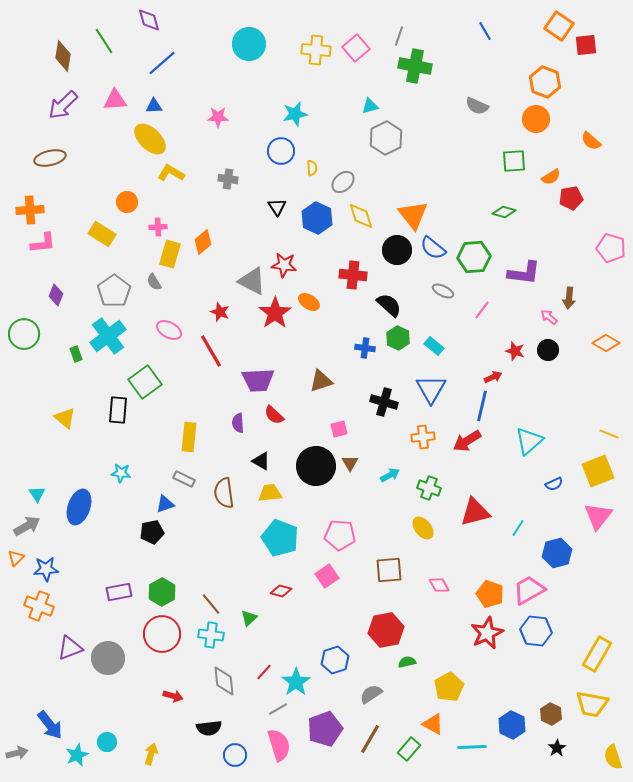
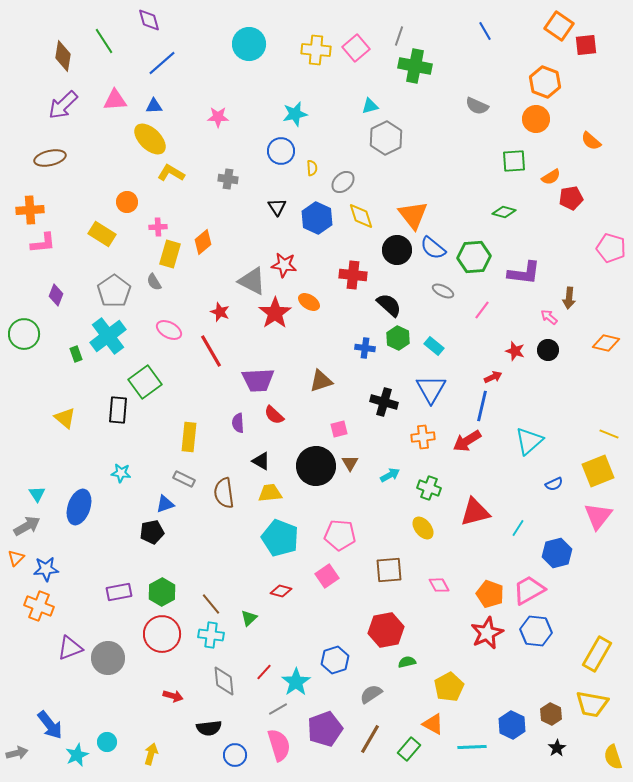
orange diamond at (606, 343): rotated 16 degrees counterclockwise
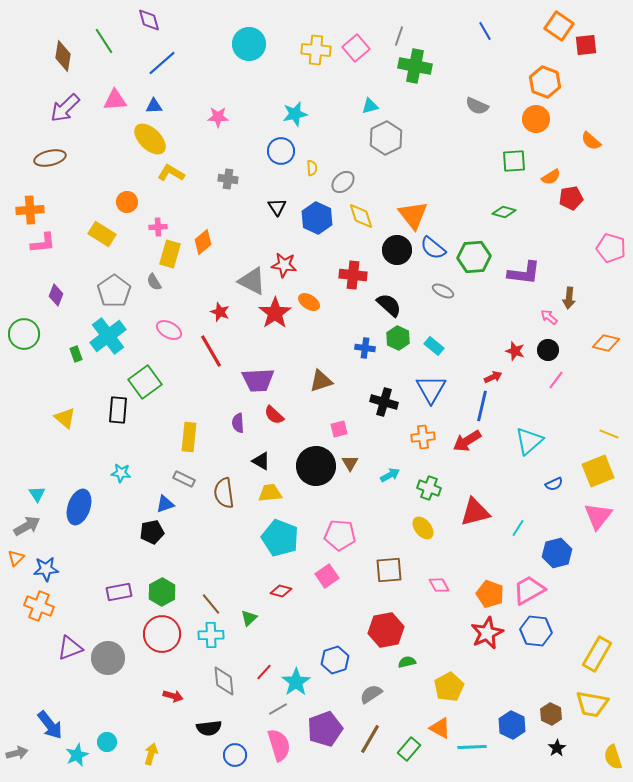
purple arrow at (63, 105): moved 2 px right, 3 px down
pink line at (482, 310): moved 74 px right, 70 px down
cyan cross at (211, 635): rotated 10 degrees counterclockwise
orange triangle at (433, 724): moved 7 px right, 4 px down
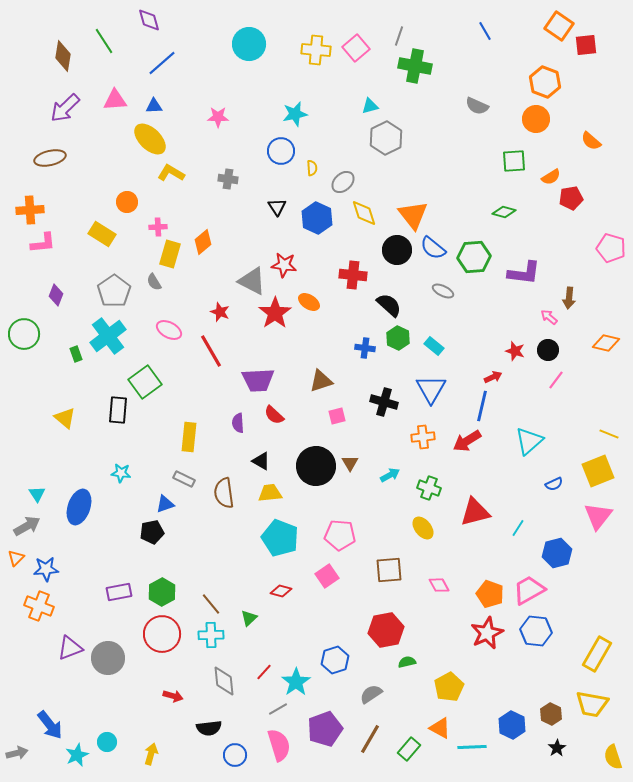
yellow diamond at (361, 216): moved 3 px right, 3 px up
pink square at (339, 429): moved 2 px left, 13 px up
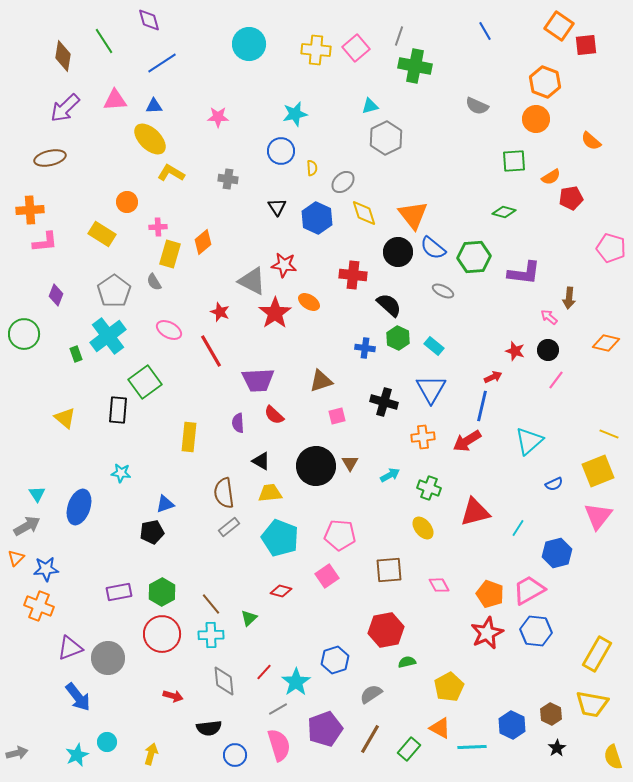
blue line at (162, 63): rotated 8 degrees clockwise
pink L-shape at (43, 243): moved 2 px right, 1 px up
black circle at (397, 250): moved 1 px right, 2 px down
gray rectangle at (184, 479): moved 45 px right, 48 px down; rotated 65 degrees counterclockwise
blue arrow at (50, 725): moved 28 px right, 28 px up
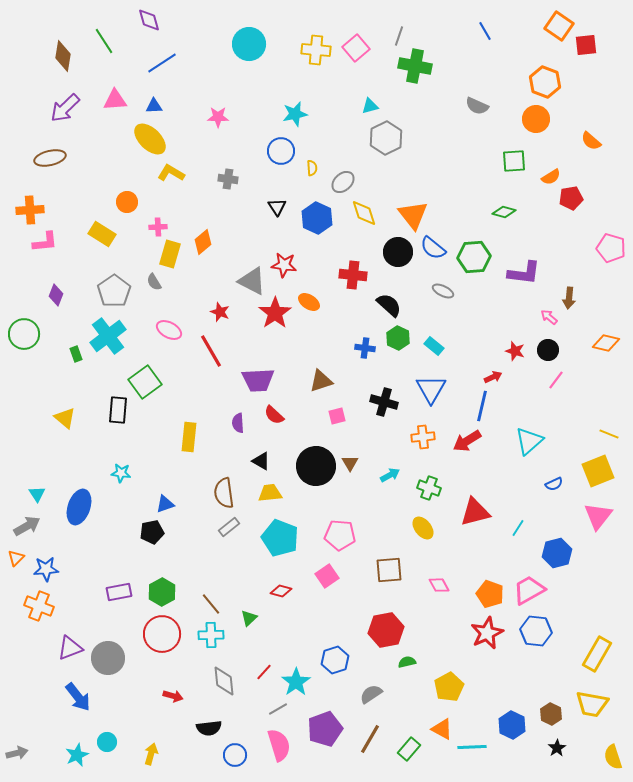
orange triangle at (440, 728): moved 2 px right, 1 px down
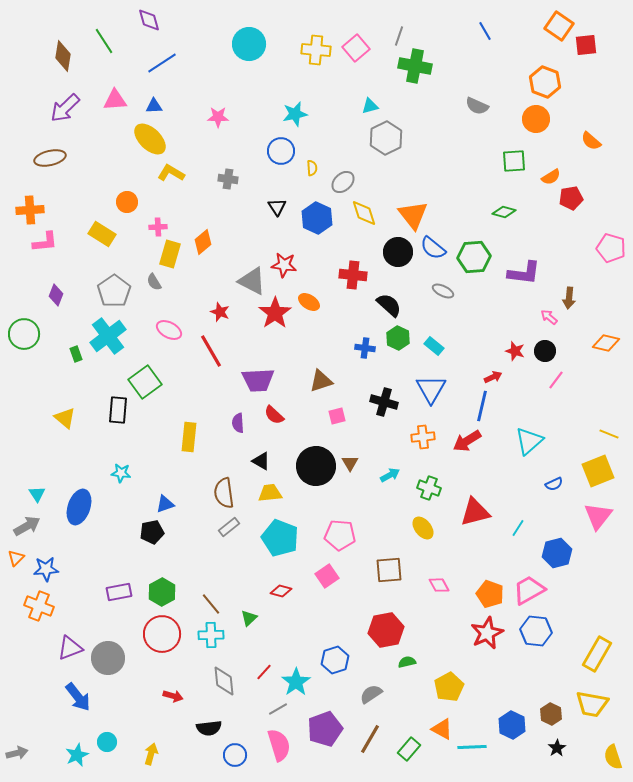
black circle at (548, 350): moved 3 px left, 1 px down
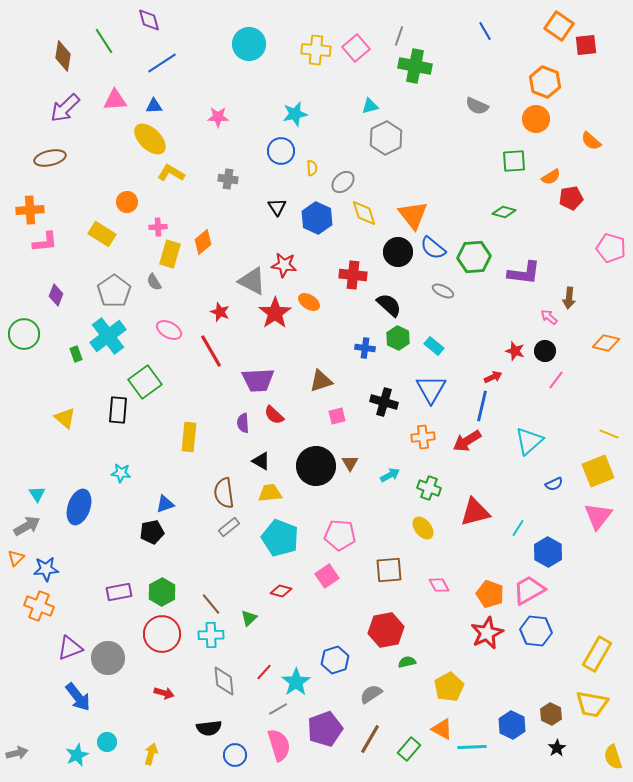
purple semicircle at (238, 423): moved 5 px right
blue hexagon at (557, 553): moved 9 px left, 1 px up; rotated 16 degrees counterclockwise
red arrow at (173, 696): moved 9 px left, 3 px up
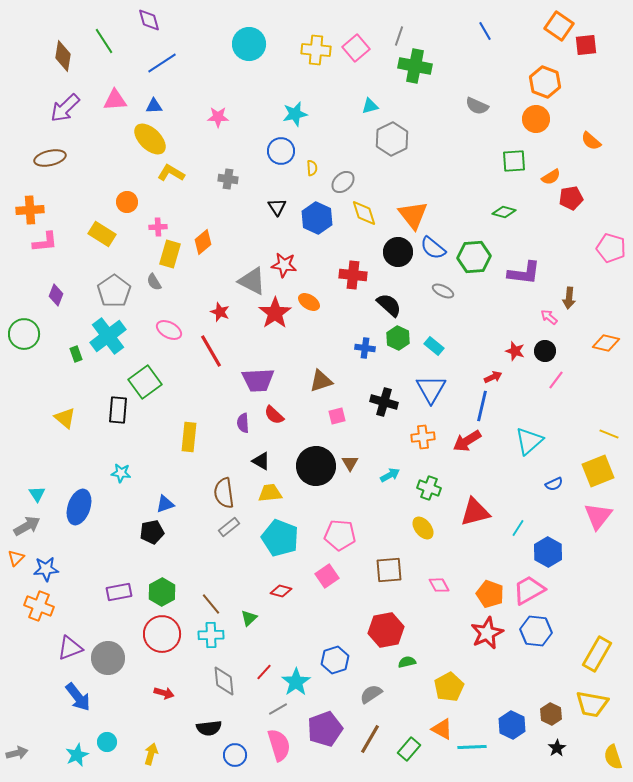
gray hexagon at (386, 138): moved 6 px right, 1 px down
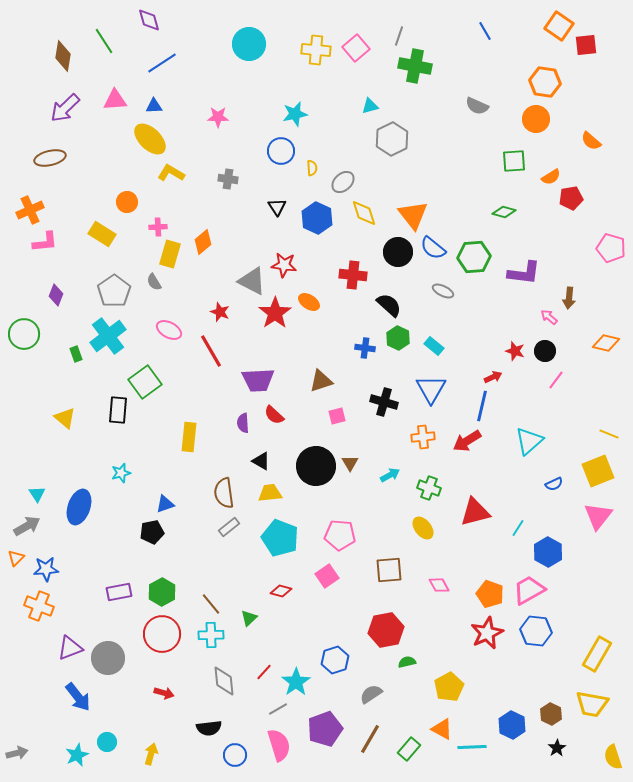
orange hexagon at (545, 82): rotated 12 degrees counterclockwise
orange cross at (30, 210): rotated 20 degrees counterclockwise
cyan star at (121, 473): rotated 24 degrees counterclockwise
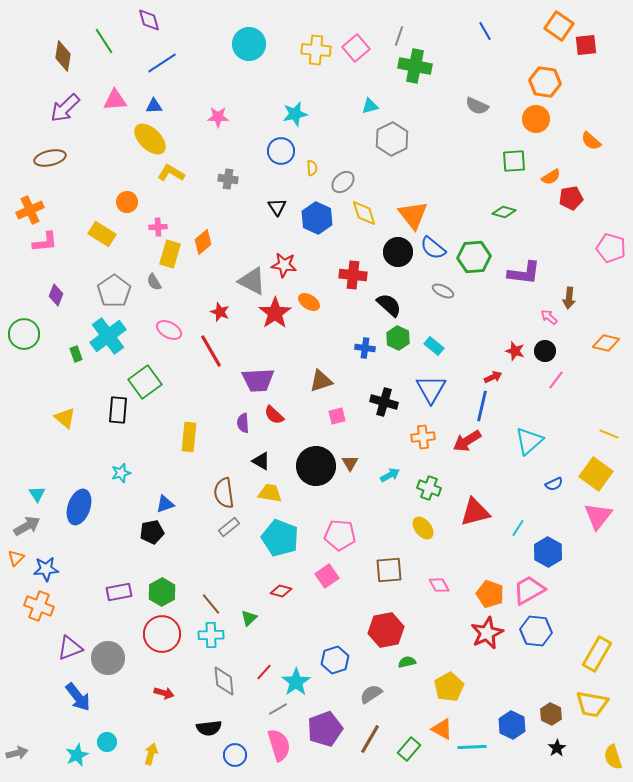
yellow square at (598, 471): moved 2 px left, 3 px down; rotated 32 degrees counterclockwise
yellow trapezoid at (270, 493): rotated 15 degrees clockwise
